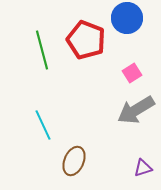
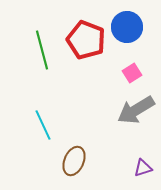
blue circle: moved 9 px down
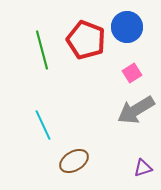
brown ellipse: rotated 36 degrees clockwise
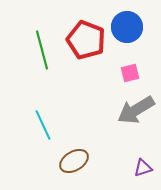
pink square: moved 2 px left; rotated 18 degrees clockwise
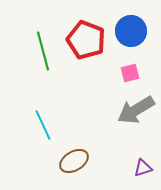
blue circle: moved 4 px right, 4 px down
green line: moved 1 px right, 1 px down
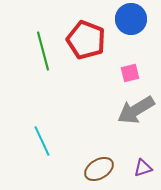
blue circle: moved 12 px up
cyan line: moved 1 px left, 16 px down
brown ellipse: moved 25 px right, 8 px down
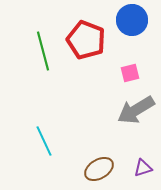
blue circle: moved 1 px right, 1 px down
cyan line: moved 2 px right
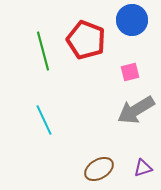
pink square: moved 1 px up
cyan line: moved 21 px up
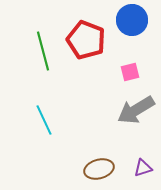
brown ellipse: rotated 16 degrees clockwise
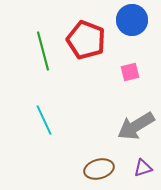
gray arrow: moved 16 px down
